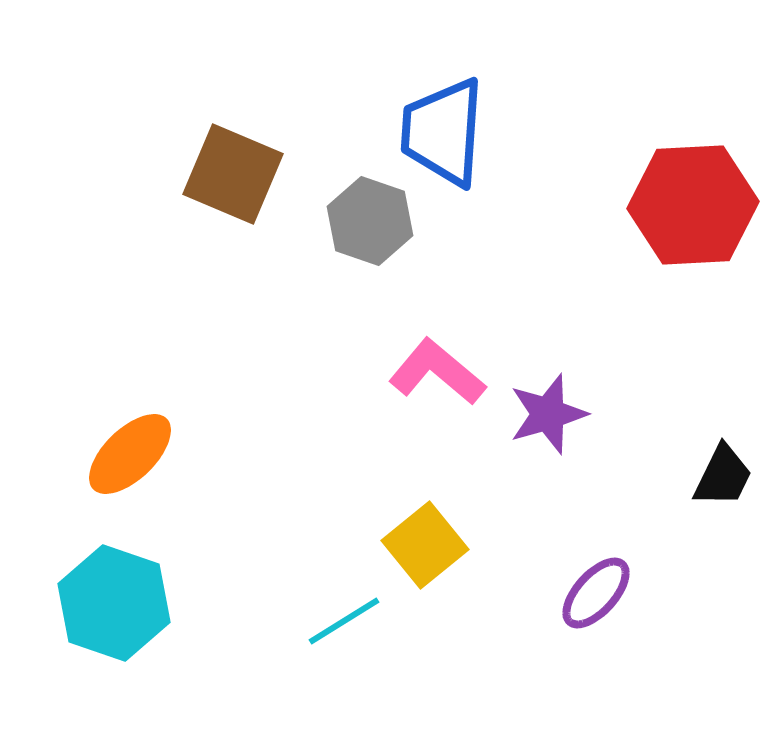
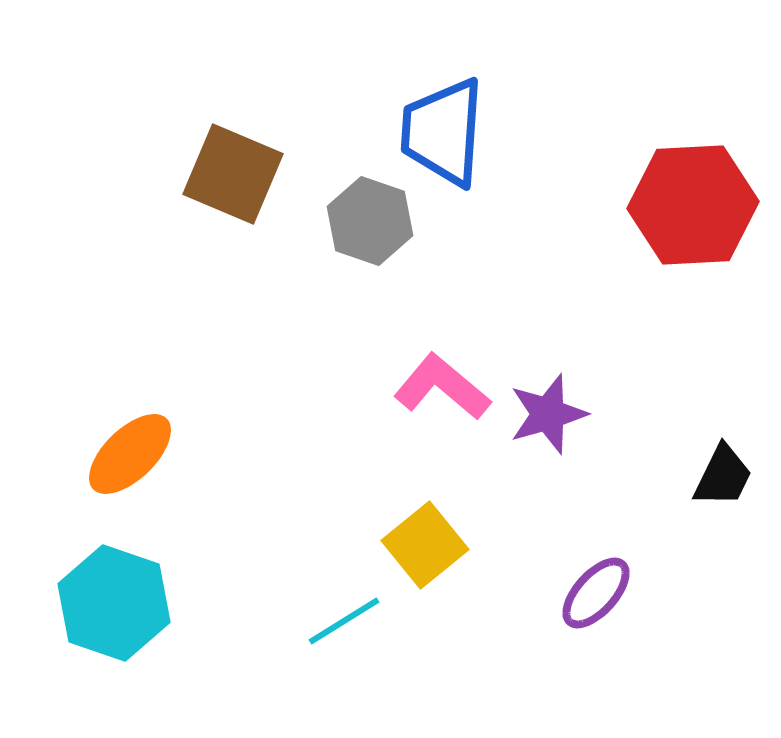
pink L-shape: moved 5 px right, 15 px down
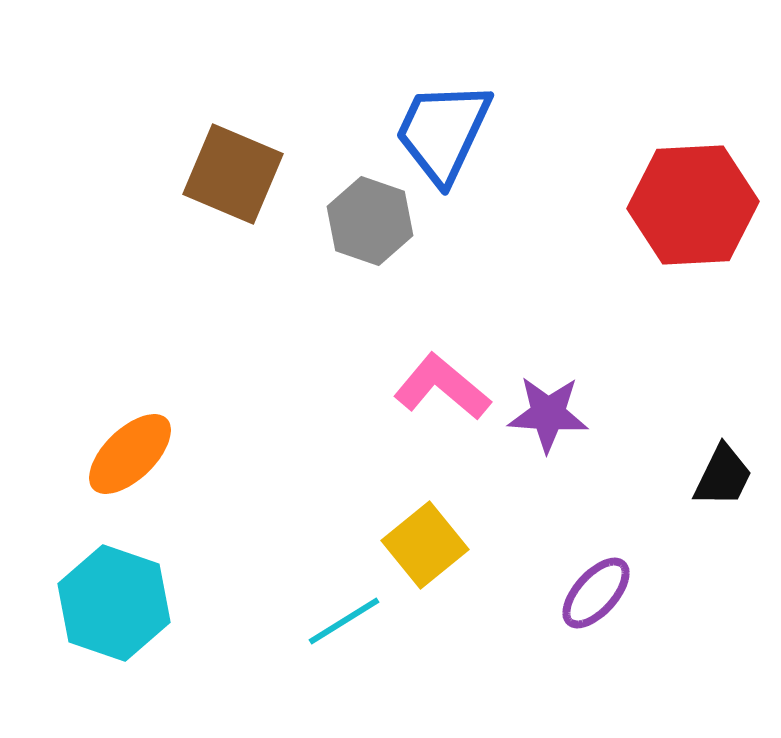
blue trapezoid: rotated 21 degrees clockwise
purple star: rotated 20 degrees clockwise
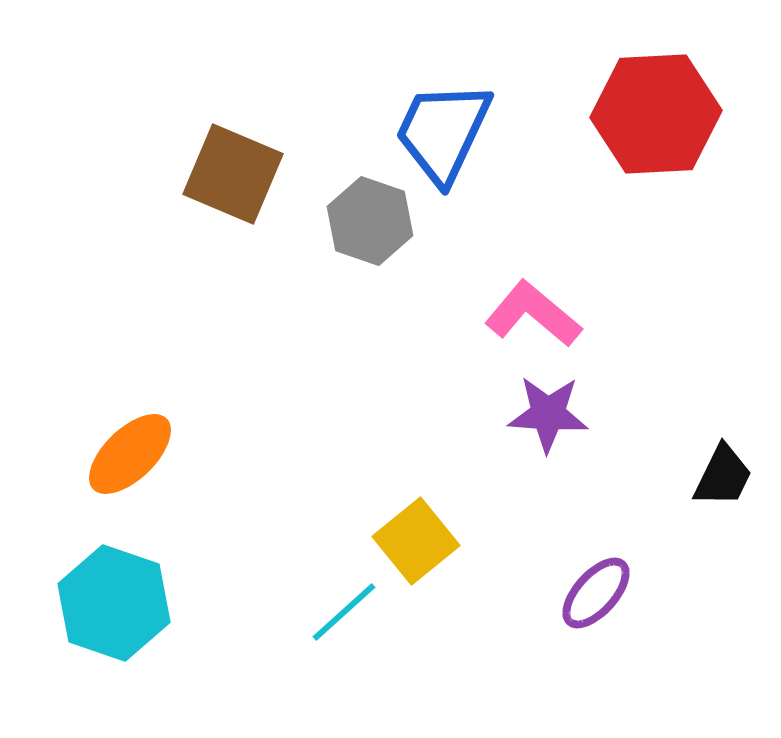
red hexagon: moved 37 px left, 91 px up
pink L-shape: moved 91 px right, 73 px up
yellow square: moved 9 px left, 4 px up
cyan line: moved 9 px up; rotated 10 degrees counterclockwise
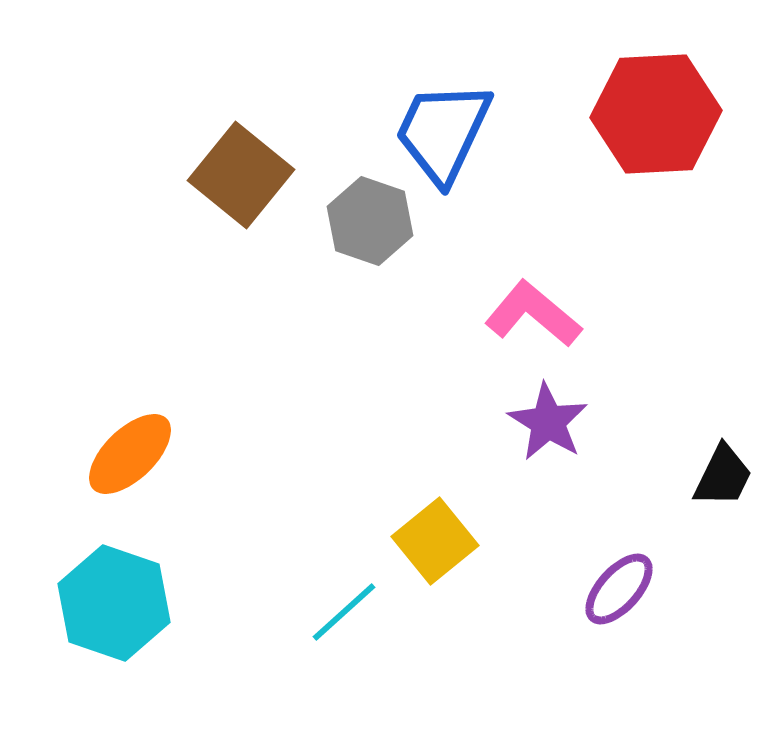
brown square: moved 8 px right, 1 px down; rotated 16 degrees clockwise
purple star: moved 8 px down; rotated 28 degrees clockwise
yellow square: moved 19 px right
purple ellipse: moved 23 px right, 4 px up
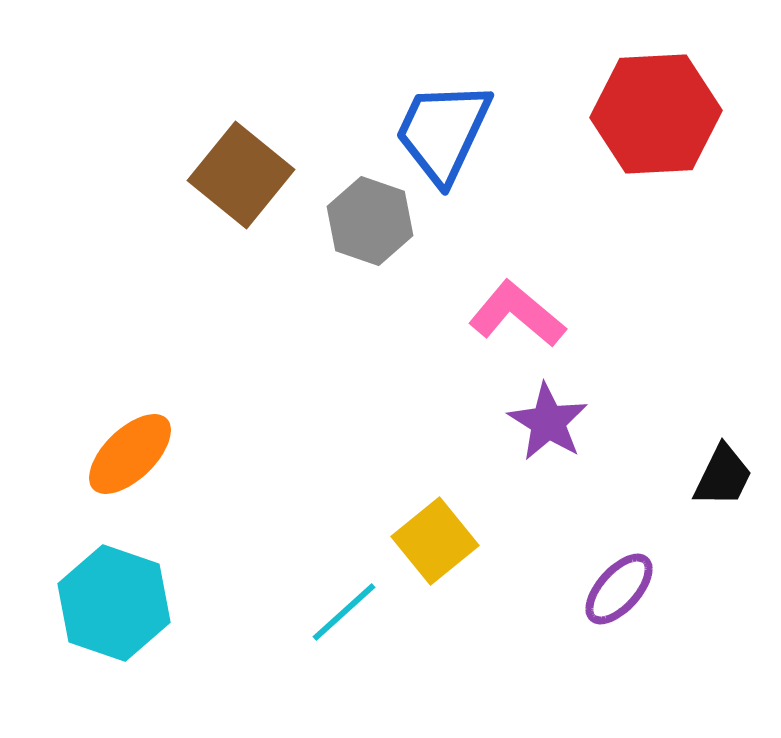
pink L-shape: moved 16 px left
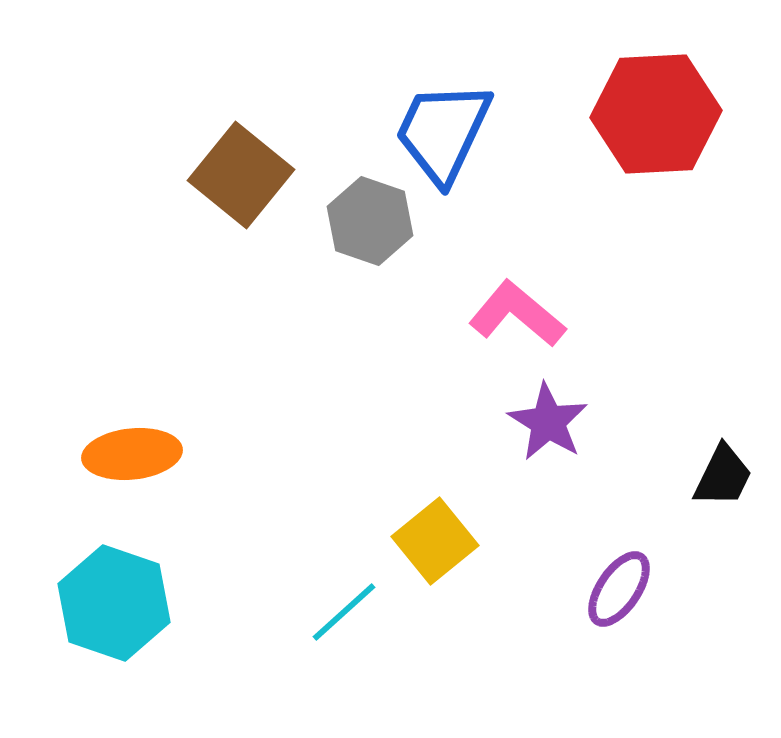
orange ellipse: moved 2 px right; rotated 38 degrees clockwise
purple ellipse: rotated 8 degrees counterclockwise
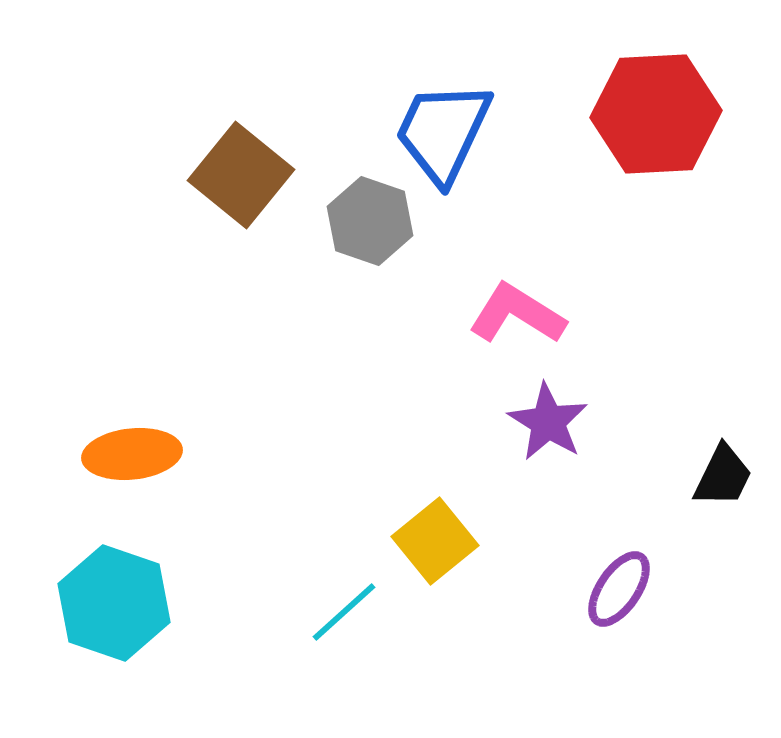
pink L-shape: rotated 8 degrees counterclockwise
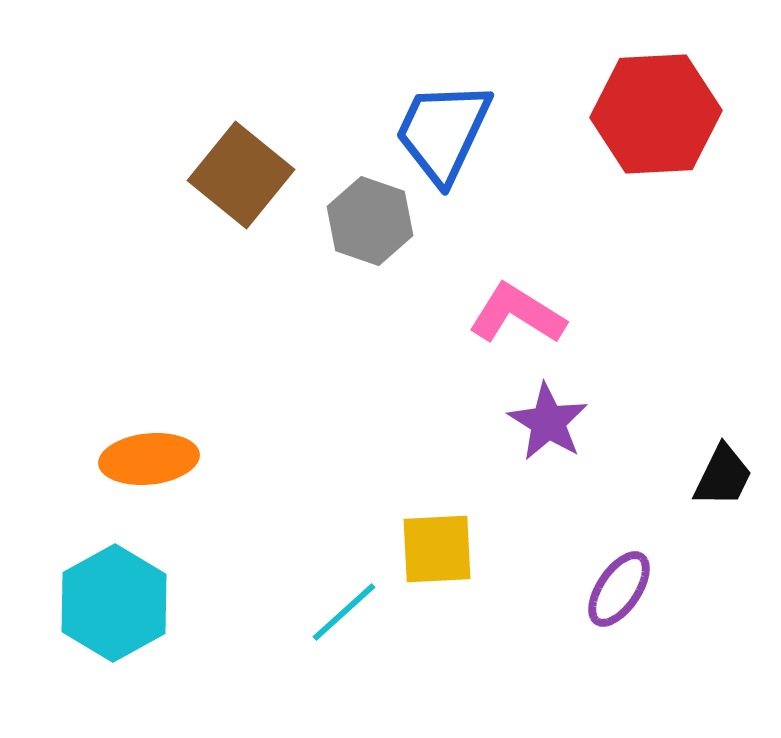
orange ellipse: moved 17 px right, 5 px down
yellow square: moved 2 px right, 8 px down; rotated 36 degrees clockwise
cyan hexagon: rotated 12 degrees clockwise
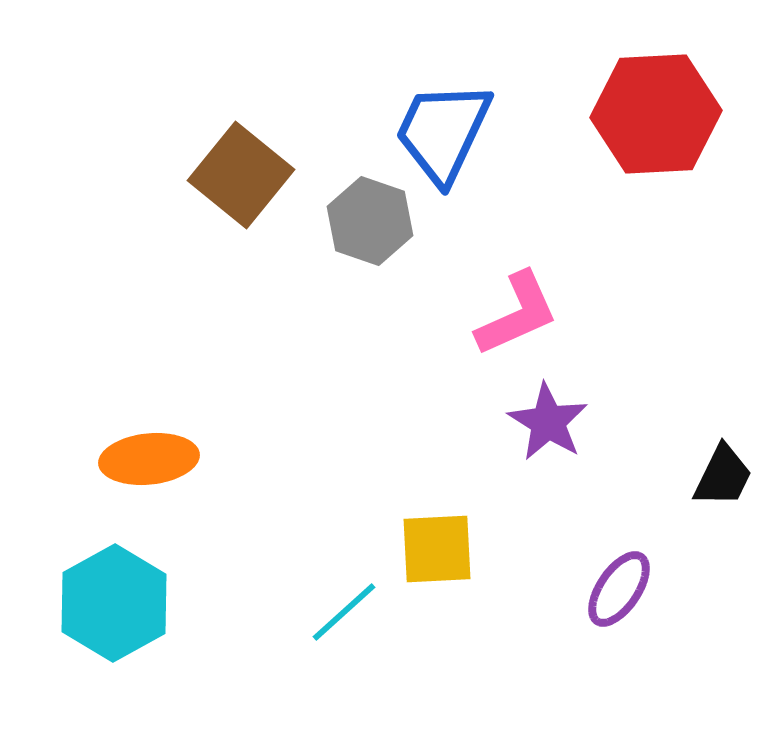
pink L-shape: rotated 124 degrees clockwise
